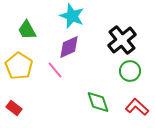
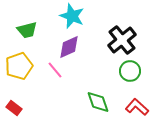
green trapezoid: rotated 75 degrees counterclockwise
yellow pentagon: rotated 20 degrees clockwise
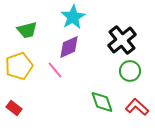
cyan star: moved 1 px right, 1 px down; rotated 20 degrees clockwise
green diamond: moved 4 px right
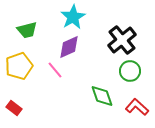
green diamond: moved 6 px up
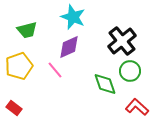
cyan star: rotated 20 degrees counterclockwise
black cross: moved 1 px down
green diamond: moved 3 px right, 12 px up
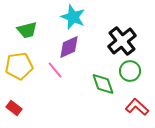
yellow pentagon: rotated 12 degrees clockwise
green diamond: moved 2 px left
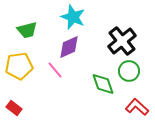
green circle: moved 1 px left
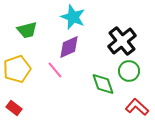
yellow pentagon: moved 2 px left, 3 px down; rotated 12 degrees counterclockwise
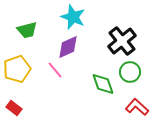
purple diamond: moved 1 px left
green circle: moved 1 px right, 1 px down
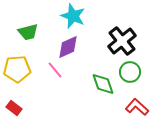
cyan star: moved 1 px up
green trapezoid: moved 1 px right, 2 px down
yellow pentagon: rotated 16 degrees clockwise
